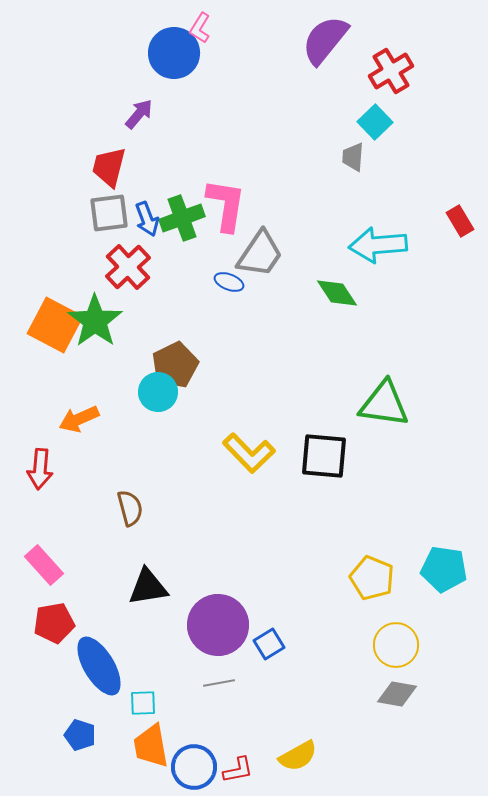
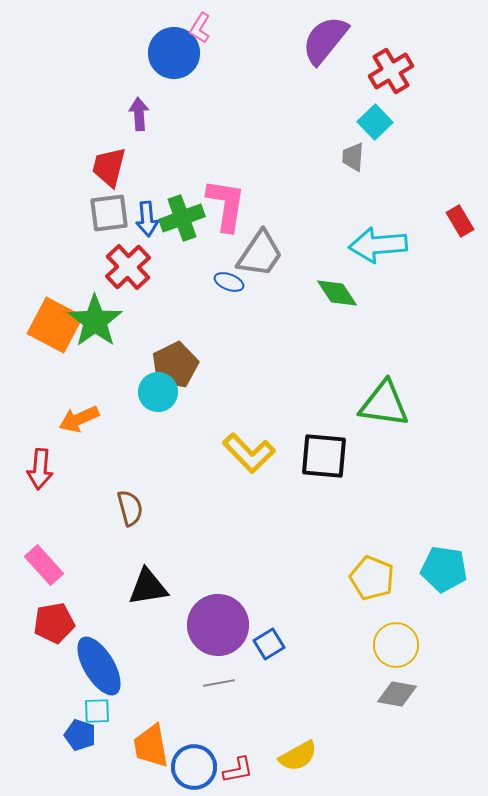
purple arrow at (139, 114): rotated 44 degrees counterclockwise
blue arrow at (147, 219): rotated 16 degrees clockwise
cyan square at (143, 703): moved 46 px left, 8 px down
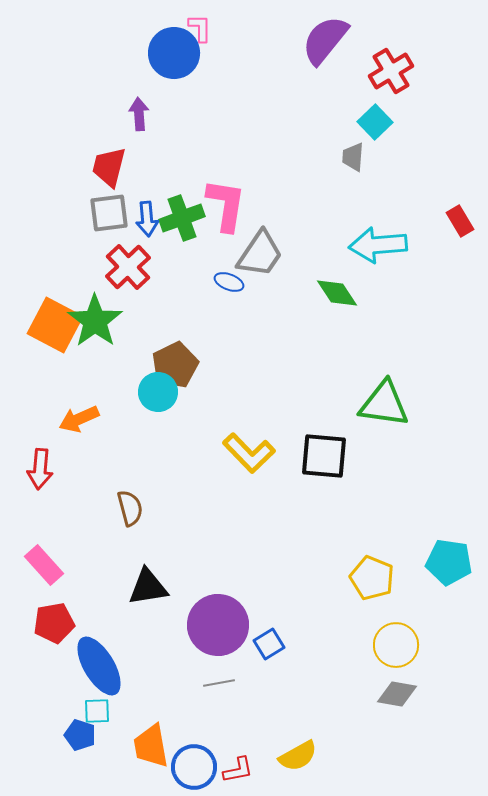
pink L-shape at (200, 28): rotated 148 degrees clockwise
cyan pentagon at (444, 569): moved 5 px right, 7 px up
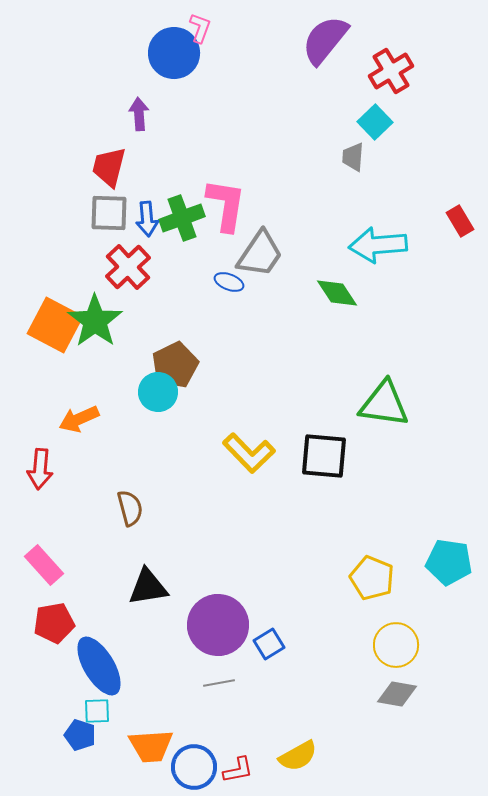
pink L-shape at (200, 28): rotated 20 degrees clockwise
gray square at (109, 213): rotated 9 degrees clockwise
orange trapezoid at (151, 746): rotated 84 degrees counterclockwise
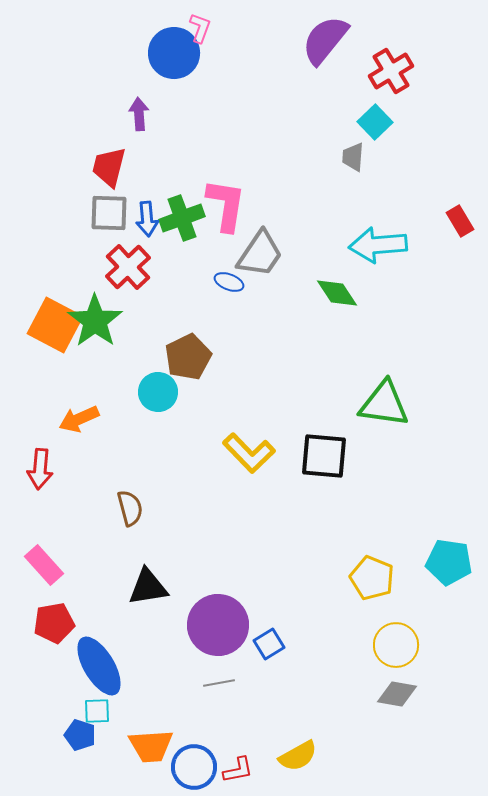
brown pentagon at (175, 365): moved 13 px right, 8 px up
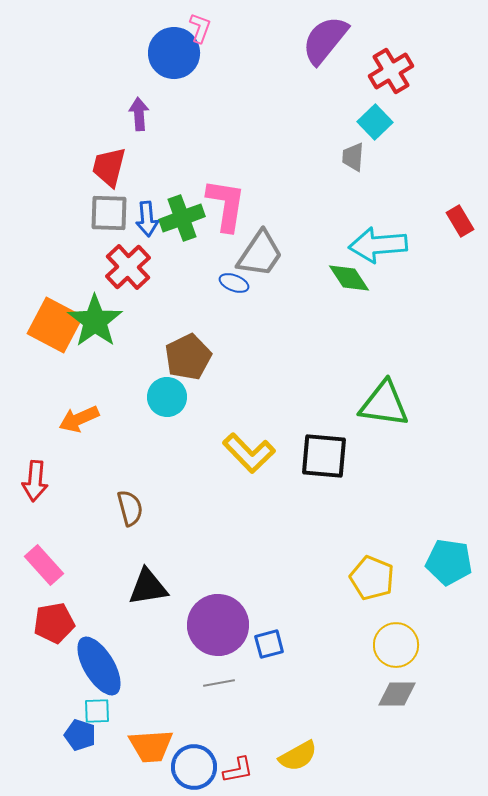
blue ellipse at (229, 282): moved 5 px right, 1 px down
green diamond at (337, 293): moved 12 px right, 15 px up
cyan circle at (158, 392): moved 9 px right, 5 px down
red arrow at (40, 469): moved 5 px left, 12 px down
blue square at (269, 644): rotated 16 degrees clockwise
gray diamond at (397, 694): rotated 9 degrees counterclockwise
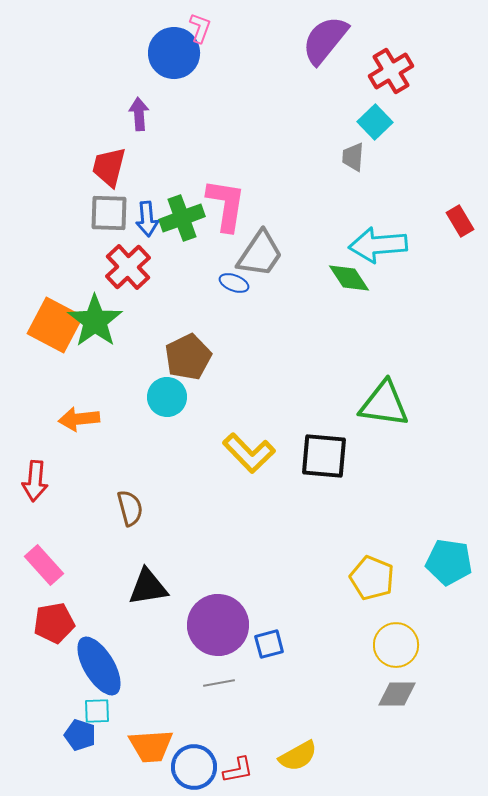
orange arrow at (79, 419): rotated 18 degrees clockwise
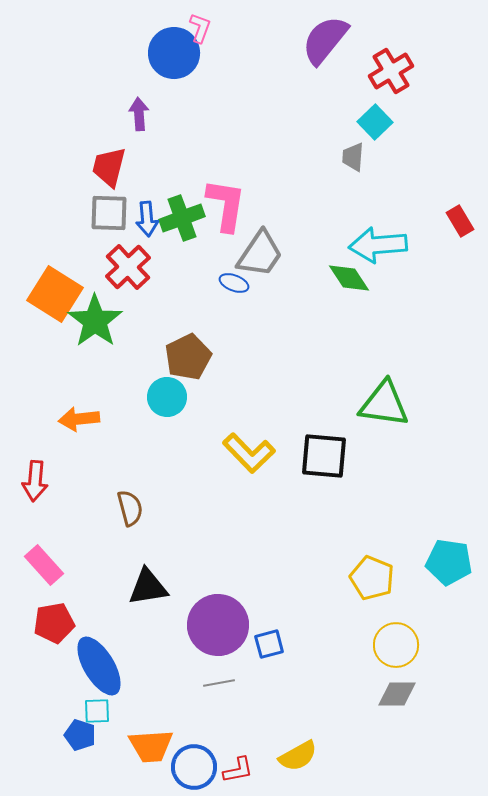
orange square at (55, 325): moved 31 px up; rotated 4 degrees clockwise
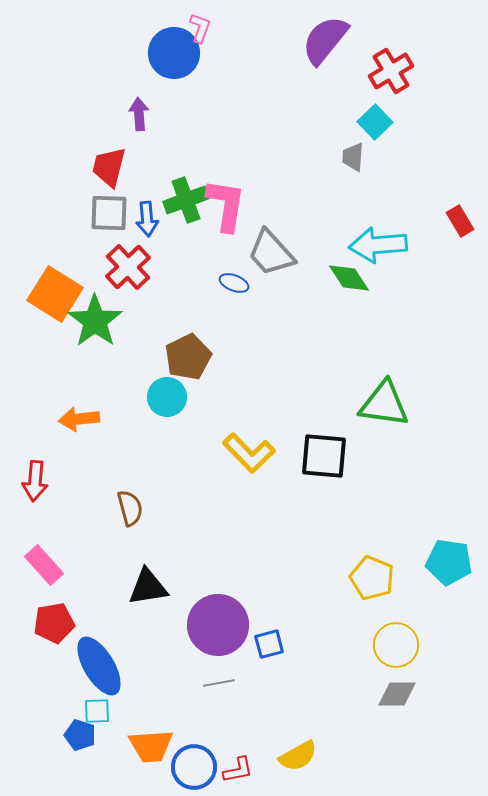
green cross at (182, 218): moved 4 px right, 18 px up
gray trapezoid at (260, 254): moved 11 px right, 1 px up; rotated 104 degrees clockwise
